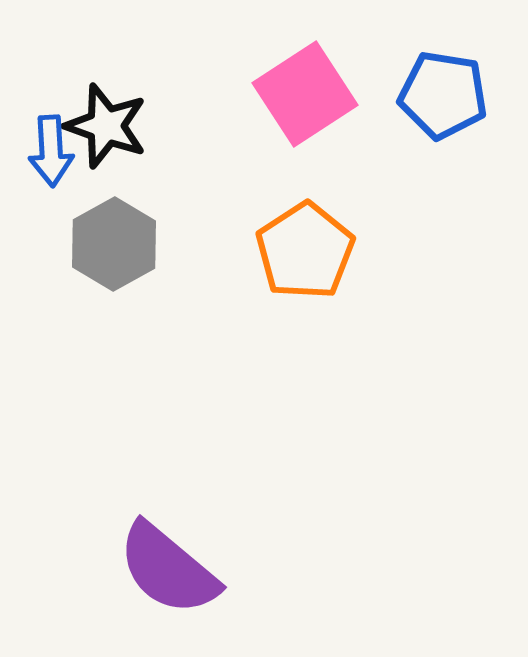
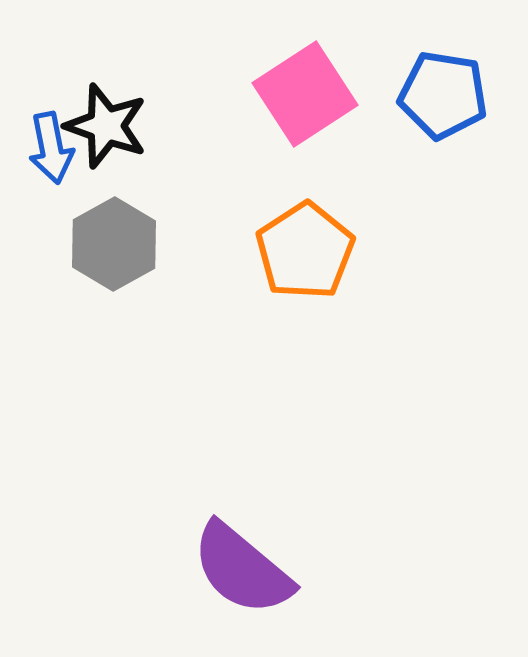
blue arrow: moved 3 px up; rotated 8 degrees counterclockwise
purple semicircle: moved 74 px right
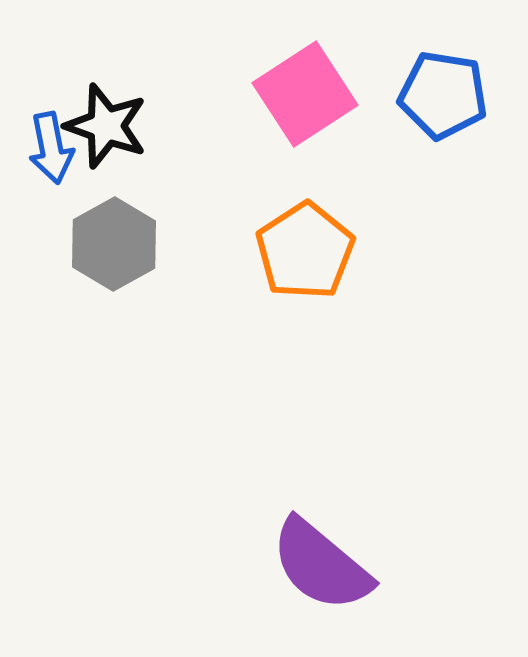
purple semicircle: moved 79 px right, 4 px up
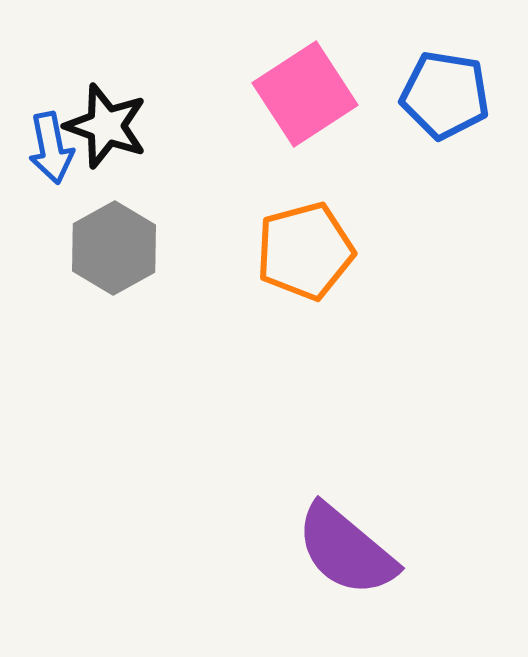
blue pentagon: moved 2 px right
gray hexagon: moved 4 px down
orange pentagon: rotated 18 degrees clockwise
purple semicircle: moved 25 px right, 15 px up
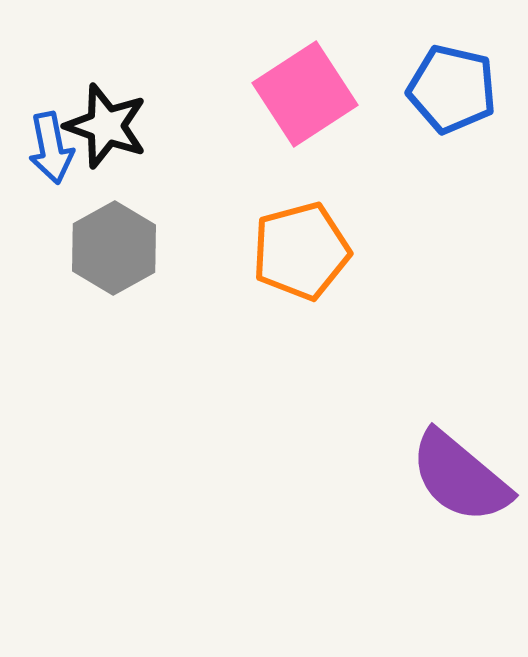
blue pentagon: moved 7 px right, 6 px up; rotated 4 degrees clockwise
orange pentagon: moved 4 px left
purple semicircle: moved 114 px right, 73 px up
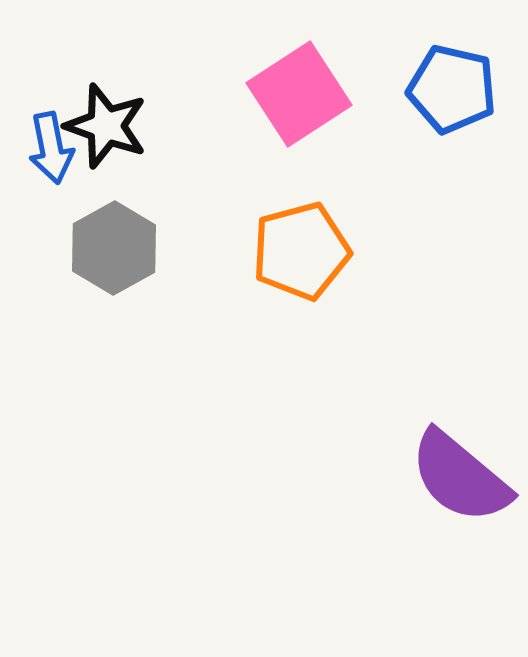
pink square: moved 6 px left
